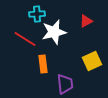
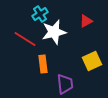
cyan cross: moved 3 px right; rotated 28 degrees counterclockwise
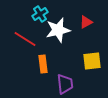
red triangle: moved 1 px down
white star: moved 4 px right, 2 px up
yellow square: rotated 18 degrees clockwise
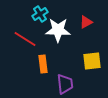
white star: rotated 15 degrees clockwise
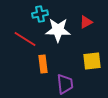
cyan cross: rotated 21 degrees clockwise
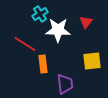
cyan cross: rotated 21 degrees counterclockwise
red triangle: rotated 24 degrees counterclockwise
red line: moved 5 px down
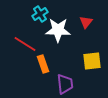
orange rectangle: rotated 12 degrees counterclockwise
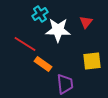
orange rectangle: rotated 36 degrees counterclockwise
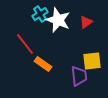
red triangle: rotated 16 degrees clockwise
white star: moved 10 px up; rotated 20 degrees clockwise
red line: rotated 20 degrees clockwise
purple trapezoid: moved 14 px right, 8 px up
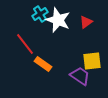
purple trapezoid: moved 1 px right; rotated 50 degrees counterclockwise
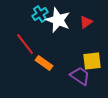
orange rectangle: moved 1 px right, 1 px up
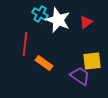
cyan cross: rotated 28 degrees counterclockwise
red line: rotated 45 degrees clockwise
